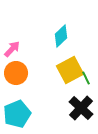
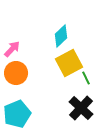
yellow square: moved 1 px left, 7 px up
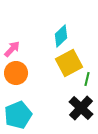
green line: moved 1 px right, 1 px down; rotated 40 degrees clockwise
cyan pentagon: moved 1 px right, 1 px down
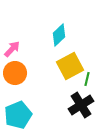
cyan diamond: moved 2 px left, 1 px up
yellow square: moved 1 px right, 3 px down
orange circle: moved 1 px left
black cross: moved 3 px up; rotated 15 degrees clockwise
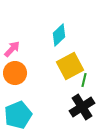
green line: moved 3 px left, 1 px down
black cross: moved 1 px right, 2 px down
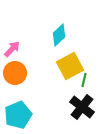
black cross: rotated 20 degrees counterclockwise
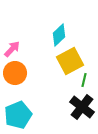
yellow square: moved 5 px up
